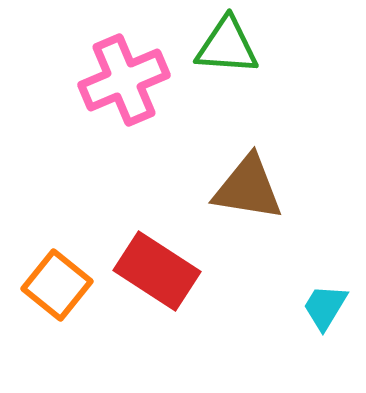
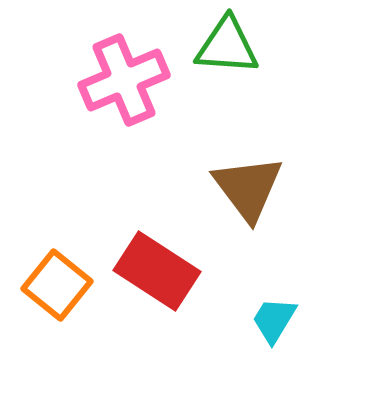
brown triangle: rotated 44 degrees clockwise
cyan trapezoid: moved 51 px left, 13 px down
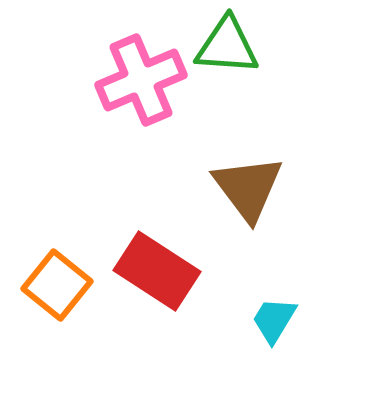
pink cross: moved 17 px right
